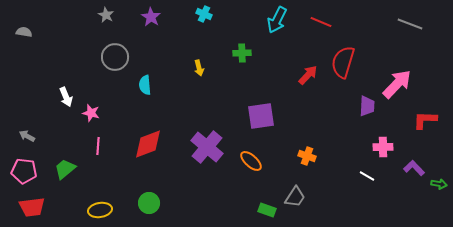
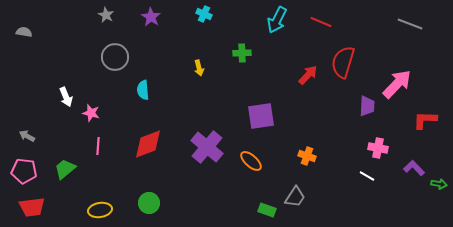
cyan semicircle: moved 2 px left, 5 px down
pink cross: moved 5 px left, 1 px down; rotated 12 degrees clockwise
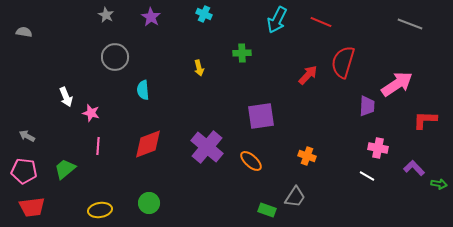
pink arrow: rotated 12 degrees clockwise
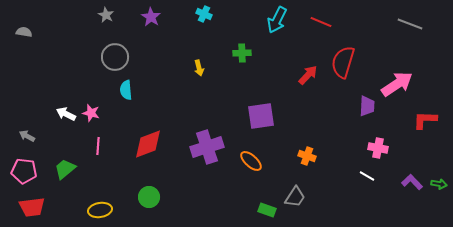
cyan semicircle: moved 17 px left
white arrow: moved 17 px down; rotated 138 degrees clockwise
purple cross: rotated 32 degrees clockwise
purple L-shape: moved 2 px left, 14 px down
green circle: moved 6 px up
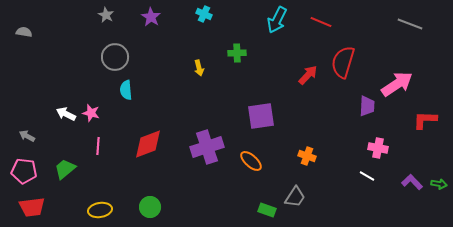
green cross: moved 5 px left
green circle: moved 1 px right, 10 px down
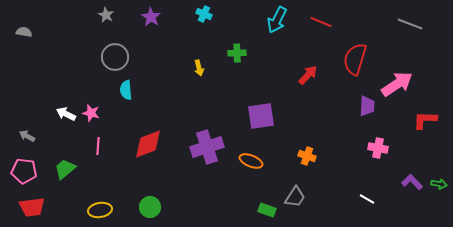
red semicircle: moved 12 px right, 3 px up
orange ellipse: rotated 20 degrees counterclockwise
white line: moved 23 px down
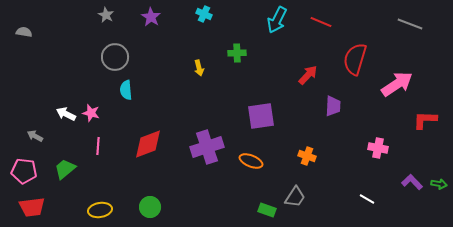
purple trapezoid: moved 34 px left
gray arrow: moved 8 px right
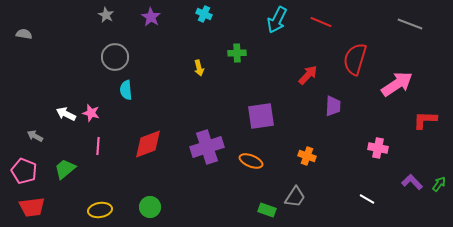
gray semicircle: moved 2 px down
pink pentagon: rotated 15 degrees clockwise
green arrow: rotated 63 degrees counterclockwise
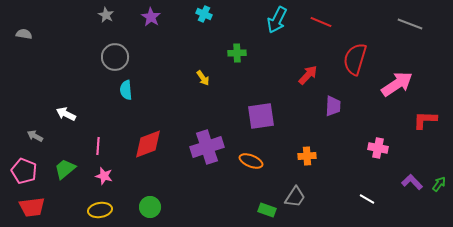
yellow arrow: moved 4 px right, 10 px down; rotated 21 degrees counterclockwise
pink star: moved 13 px right, 63 px down
orange cross: rotated 24 degrees counterclockwise
